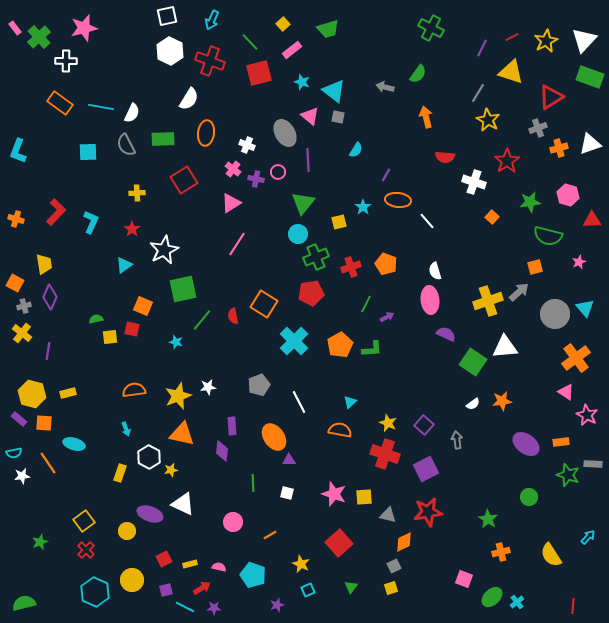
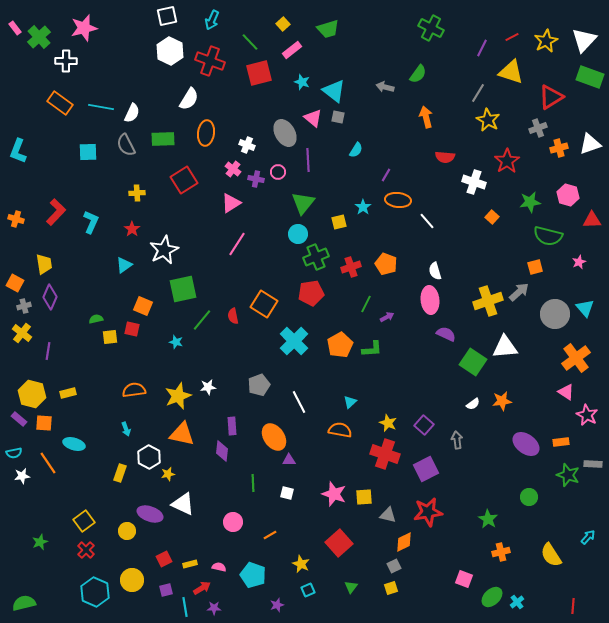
pink triangle at (310, 116): moved 3 px right, 2 px down
yellow star at (171, 470): moved 3 px left, 4 px down
cyan line at (185, 607): rotated 54 degrees clockwise
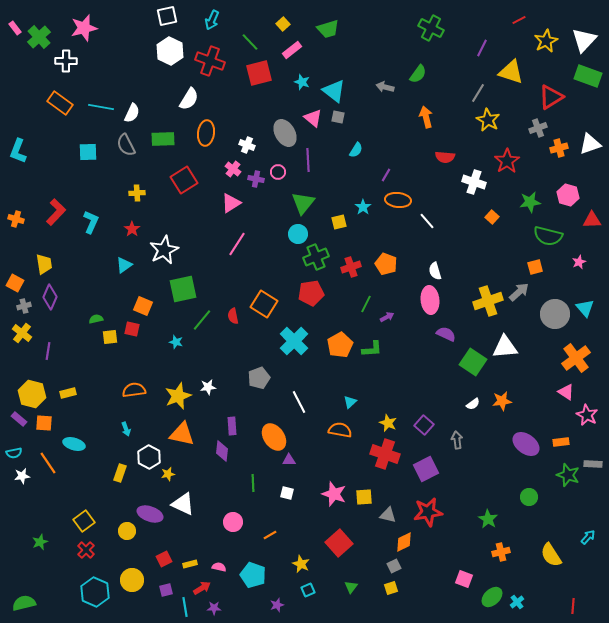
red line at (512, 37): moved 7 px right, 17 px up
green rectangle at (590, 77): moved 2 px left, 1 px up
gray pentagon at (259, 385): moved 7 px up
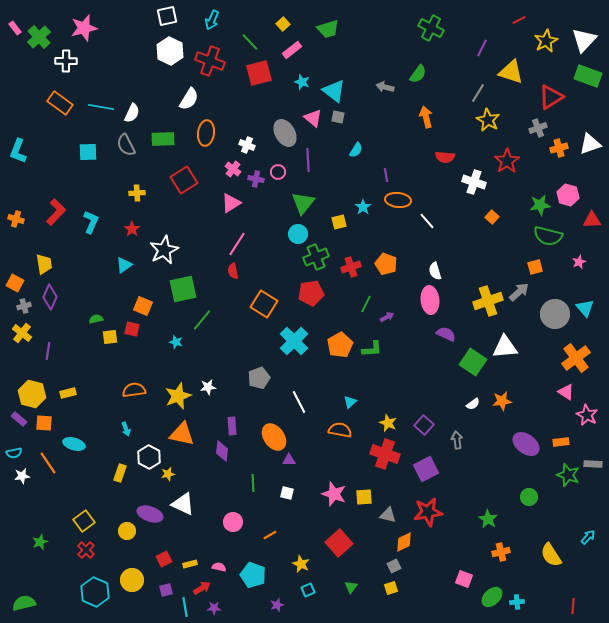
purple line at (386, 175): rotated 40 degrees counterclockwise
green star at (530, 202): moved 10 px right, 3 px down
red semicircle at (233, 316): moved 45 px up
cyan cross at (517, 602): rotated 32 degrees clockwise
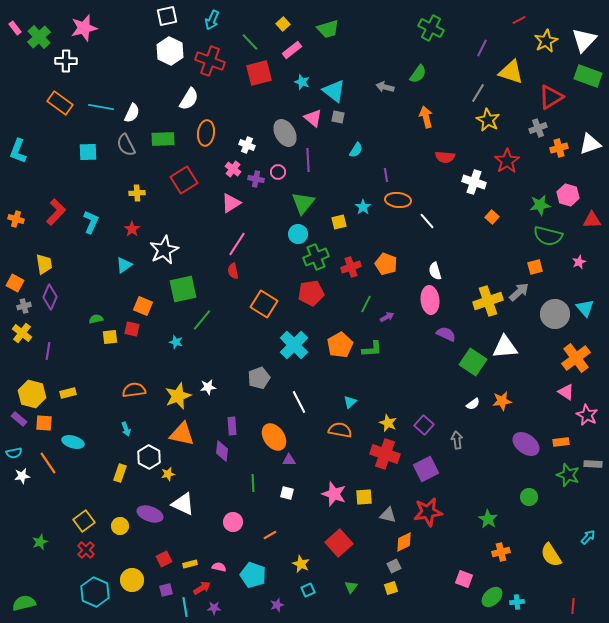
cyan cross at (294, 341): moved 4 px down
cyan ellipse at (74, 444): moved 1 px left, 2 px up
yellow circle at (127, 531): moved 7 px left, 5 px up
